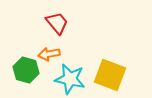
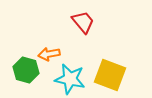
red trapezoid: moved 26 px right, 1 px up
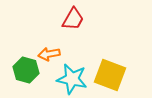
red trapezoid: moved 10 px left, 3 px up; rotated 70 degrees clockwise
cyan star: moved 2 px right
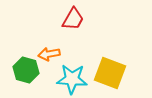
yellow square: moved 2 px up
cyan star: rotated 8 degrees counterclockwise
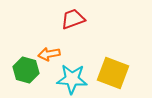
red trapezoid: rotated 140 degrees counterclockwise
yellow square: moved 3 px right
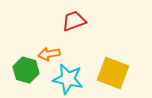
red trapezoid: moved 1 px right, 2 px down
cyan star: moved 4 px left; rotated 8 degrees clockwise
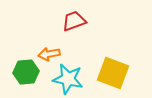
green hexagon: moved 2 px down; rotated 20 degrees counterclockwise
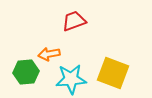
cyan star: moved 3 px right; rotated 16 degrees counterclockwise
